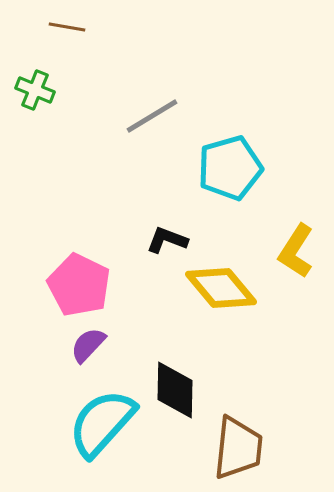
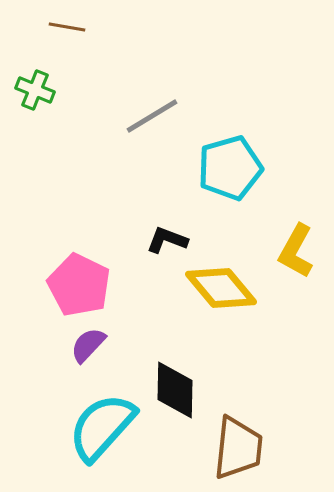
yellow L-shape: rotated 4 degrees counterclockwise
cyan semicircle: moved 4 px down
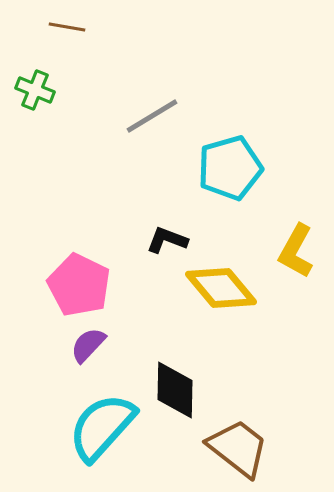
brown trapezoid: rotated 58 degrees counterclockwise
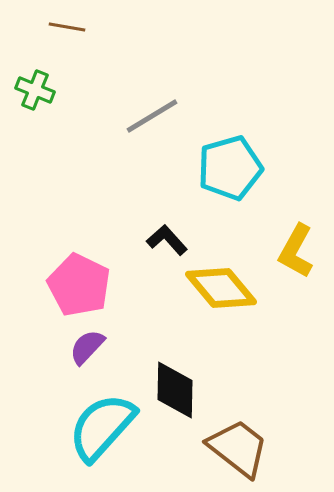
black L-shape: rotated 27 degrees clockwise
purple semicircle: moved 1 px left, 2 px down
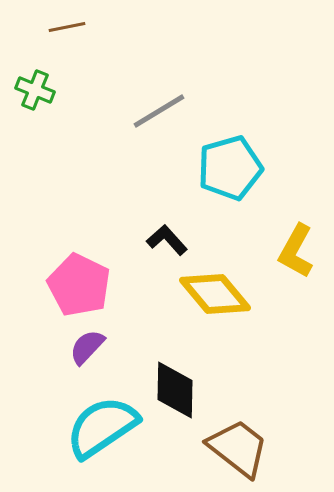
brown line: rotated 21 degrees counterclockwise
gray line: moved 7 px right, 5 px up
yellow diamond: moved 6 px left, 6 px down
cyan semicircle: rotated 14 degrees clockwise
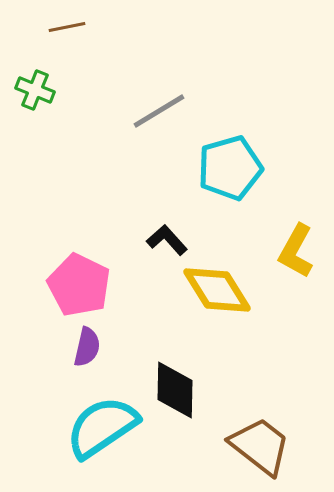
yellow diamond: moved 2 px right, 4 px up; rotated 8 degrees clockwise
purple semicircle: rotated 150 degrees clockwise
brown trapezoid: moved 22 px right, 2 px up
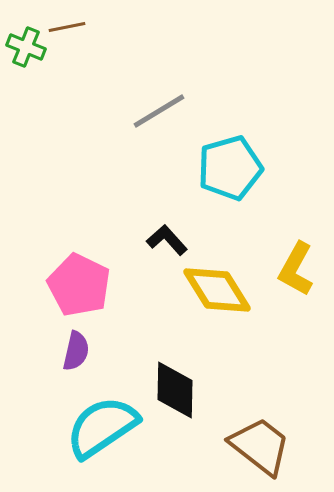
green cross: moved 9 px left, 43 px up
yellow L-shape: moved 18 px down
purple semicircle: moved 11 px left, 4 px down
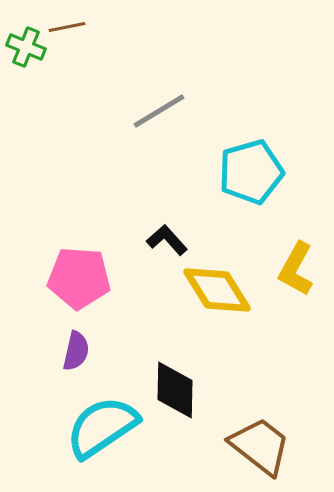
cyan pentagon: moved 21 px right, 4 px down
pink pentagon: moved 7 px up; rotated 22 degrees counterclockwise
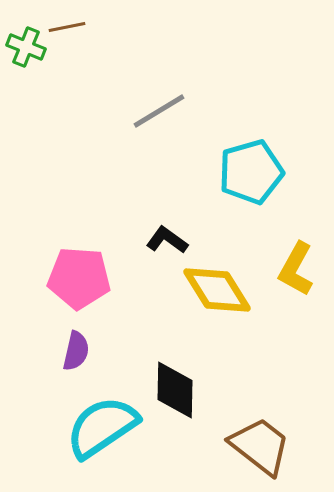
black L-shape: rotated 12 degrees counterclockwise
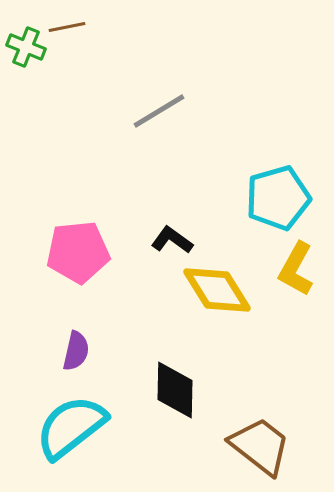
cyan pentagon: moved 27 px right, 26 px down
black L-shape: moved 5 px right
pink pentagon: moved 1 px left, 26 px up; rotated 10 degrees counterclockwise
cyan semicircle: moved 31 px left; rotated 4 degrees counterclockwise
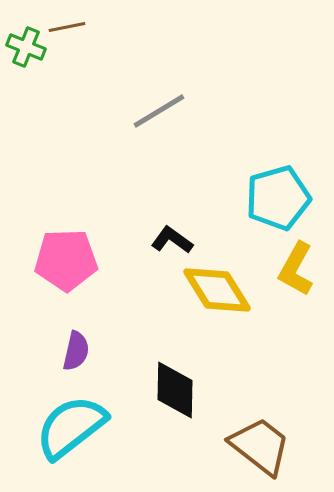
pink pentagon: moved 12 px left, 8 px down; rotated 4 degrees clockwise
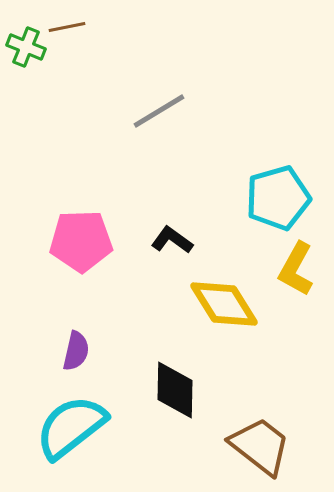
pink pentagon: moved 15 px right, 19 px up
yellow diamond: moved 7 px right, 14 px down
